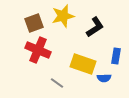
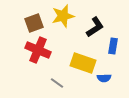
blue rectangle: moved 3 px left, 10 px up
yellow rectangle: moved 1 px up
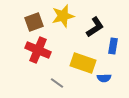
brown square: moved 1 px up
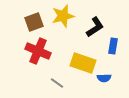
red cross: moved 1 px down
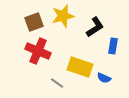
yellow rectangle: moved 3 px left, 4 px down
blue semicircle: rotated 24 degrees clockwise
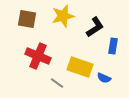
brown square: moved 7 px left, 3 px up; rotated 30 degrees clockwise
red cross: moved 5 px down
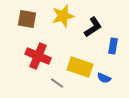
black L-shape: moved 2 px left
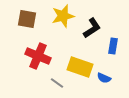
black L-shape: moved 1 px left, 1 px down
